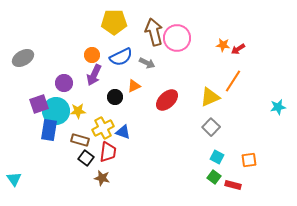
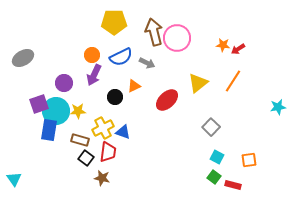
yellow triangle: moved 12 px left, 14 px up; rotated 15 degrees counterclockwise
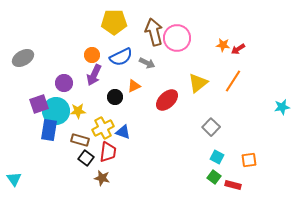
cyan star: moved 4 px right
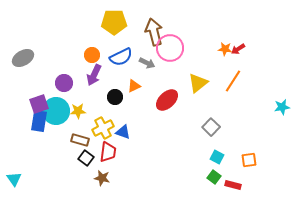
pink circle: moved 7 px left, 10 px down
orange star: moved 2 px right, 4 px down
blue rectangle: moved 10 px left, 9 px up
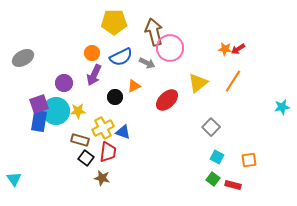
orange circle: moved 2 px up
green square: moved 1 px left, 2 px down
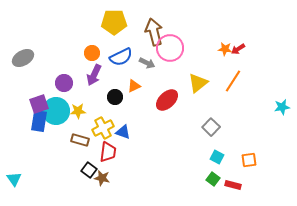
black square: moved 3 px right, 12 px down
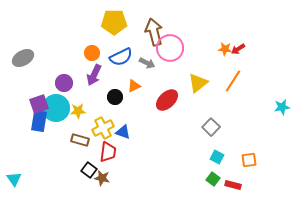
cyan circle: moved 3 px up
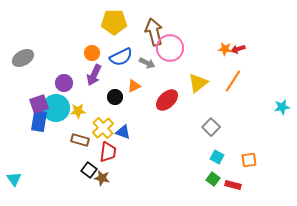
red arrow: rotated 16 degrees clockwise
yellow cross: rotated 15 degrees counterclockwise
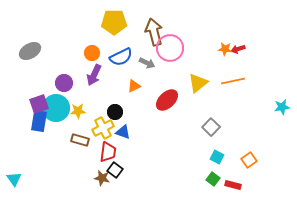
gray ellipse: moved 7 px right, 7 px up
orange line: rotated 45 degrees clockwise
black circle: moved 15 px down
yellow cross: rotated 15 degrees clockwise
orange square: rotated 28 degrees counterclockwise
black square: moved 26 px right
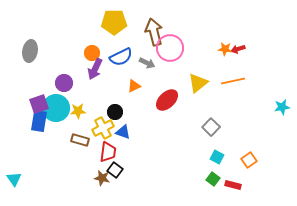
gray ellipse: rotated 50 degrees counterclockwise
purple arrow: moved 1 px right, 6 px up
